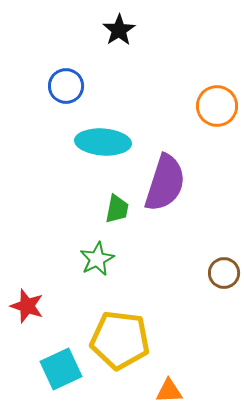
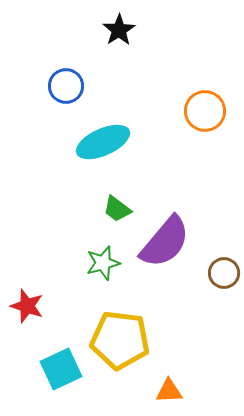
orange circle: moved 12 px left, 5 px down
cyan ellipse: rotated 28 degrees counterclockwise
purple semicircle: moved 59 px down; rotated 22 degrees clockwise
green trapezoid: rotated 116 degrees clockwise
green star: moved 6 px right, 4 px down; rotated 12 degrees clockwise
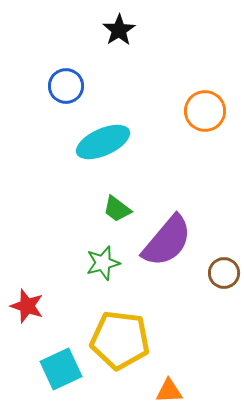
purple semicircle: moved 2 px right, 1 px up
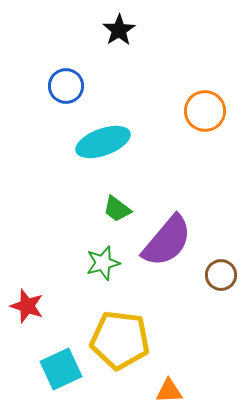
cyan ellipse: rotated 4 degrees clockwise
brown circle: moved 3 px left, 2 px down
